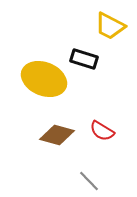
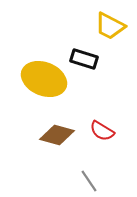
gray line: rotated 10 degrees clockwise
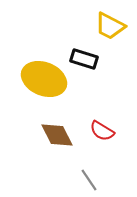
brown diamond: rotated 48 degrees clockwise
gray line: moved 1 px up
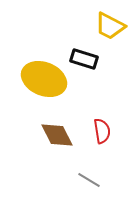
red semicircle: rotated 130 degrees counterclockwise
gray line: rotated 25 degrees counterclockwise
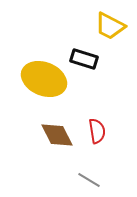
red semicircle: moved 5 px left
